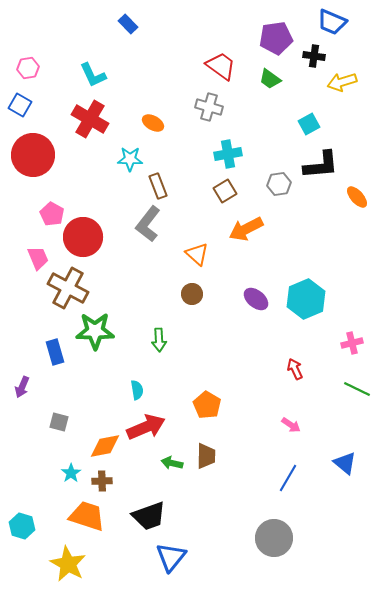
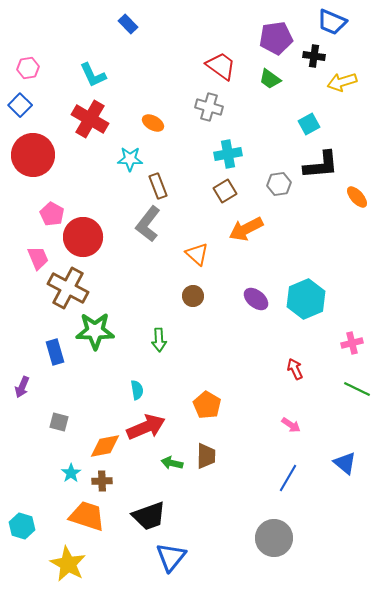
blue square at (20, 105): rotated 15 degrees clockwise
brown circle at (192, 294): moved 1 px right, 2 px down
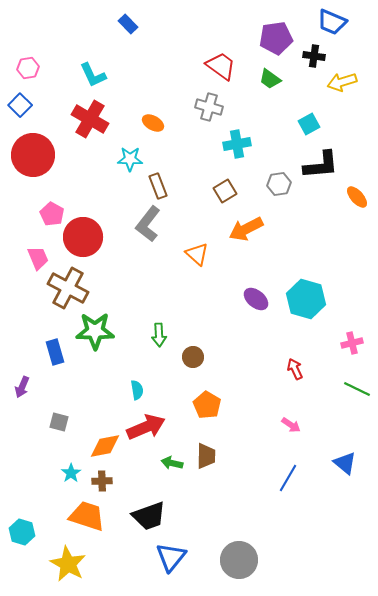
cyan cross at (228, 154): moved 9 px right, 10 px up
brown circle at (193, 296): moved 61 px down
cyan hexagon at (306, 299): rotated 21 degrees counterclockwise
green arrow at (159, 340): moved 5 px up
cyan hexagon at (22, 526): moved 6 px down
gray circle at (274, 538): moved 35 px left, 22 px down
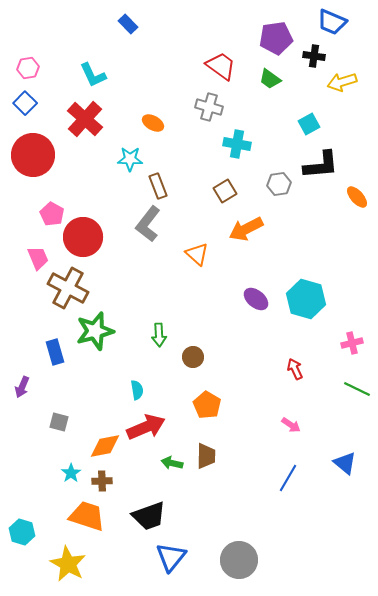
blue square at (20, 105): moved 5 px right, 2 px up
red cross at (90, 119): moved 5 px left; rotated 12 degrees clockwise
cyan cross at (237, 144): rotated 20 degrees clockwise
green star at (95, 331): rotated 15 degrees counterclockwise
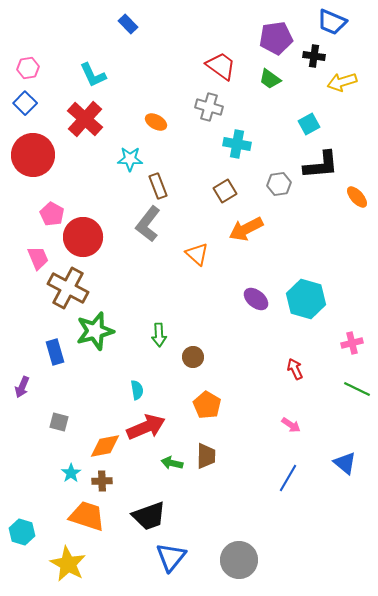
orange ellipse at (153, 123): moved 3 px right, 1 px up
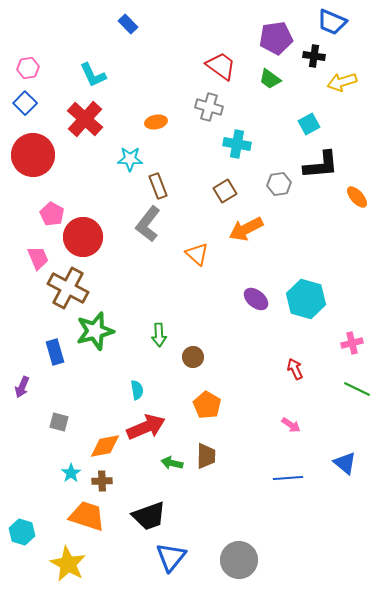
orange ellipse at (156, 122): rotated 40 degrees counterclockwise
blue line at (288, 478): rotated 56 degrees clockwise
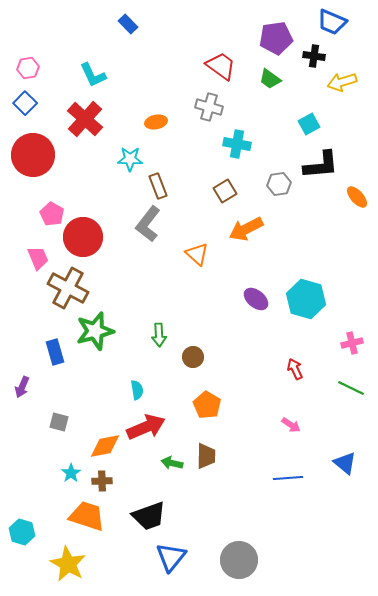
green line at (357, 389): moved 6 px left, 1 px up
